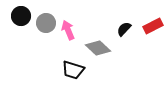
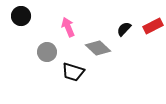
gray circle: moved 1 px right, 29 px down
pink arrow: moved 3 px up
black trapezoid: moved 2 px down
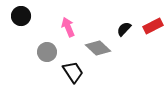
black trapezoid: rotated 140 degrees counterclockwise
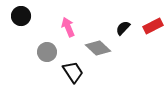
black semicircle: moved 1 px left, 1 px up
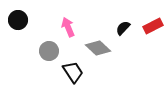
black circle: moved 3 px left, 4 px down
gray circle: moved 2 px right, 1 px up
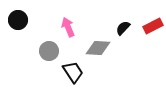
gray diamond: rotated 40 degrees counterclockwise
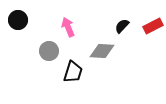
black semicircle: moved 1 px left, 2 px up
gray diamond: moved 4 px right, 3 px down
black trapezoid: rotated 50 degrees clockwise
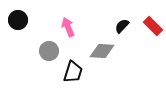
red rectangle: rotated 72 degrees clockwise
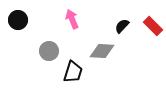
pink arrow: moved 4 px right, 8 px up
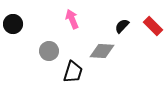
black circle: moved 5 px left, 4 px down
